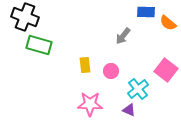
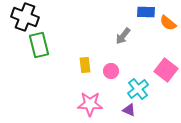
green rectangle: rotated 60 degrees clockwise
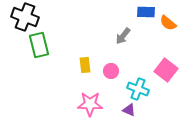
cyan cross: rotated 30 degrees counterclockwise
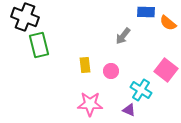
cyan cross: moved 3 px right, 1 px down; rotated 10 degrees clockwise
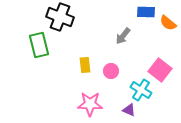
black cross: moved 35 px right
pink square: moved 6 px left
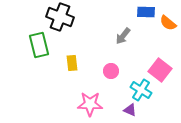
yellow rectangle: moved 13 px left, 2 px up
purple triangle: moved 1 px right
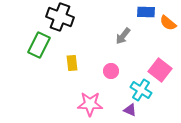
green rectangle: rotated 40 degrees clockwise
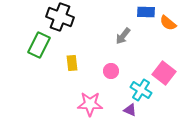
pink square: moved 4 px right, 3 px down
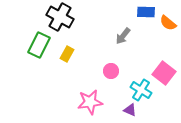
black cross: rotated 8 degrees clockwise
yellow rectangle: moved 5 px left, 9 px up; rotated 35 degrees clockwise
pink star: moved 2 px up; rotated 10 degrees counterclockwise
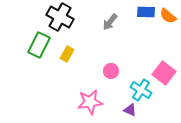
orange semicircle: moved 7 px up
gray arrow: moved 13 px left, 14 px up
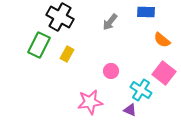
orange semicircle: moved 6 px left, 24 px down
